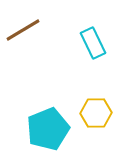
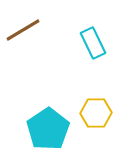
cyan pentagon: rotated 12 degrees counterclockwise
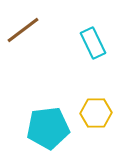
brown line: rotated 6 degrees counterclockwise
cyan pentagon: moved 1 px up; rotated 27 degrees clockwise
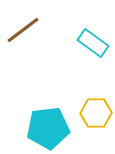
cyan rectangle: rotated 28 degrees counterclockwise
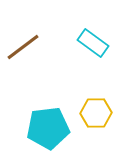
brown line: moved 17 px down
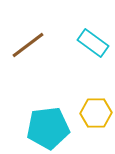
brown line: moved 5 px right, 2 px up
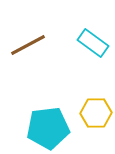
brown line: rotated 9 degrees clockwise
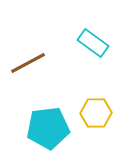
brown line: moved 18 px down
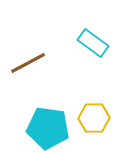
yellow hexagon: moved 2 px left, 5 px down
cyan pentagon: rotated 15 degrees clockwise
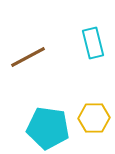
cyan rectangle: rotated 40 degrees clockwise
brown line: moved 6 px up
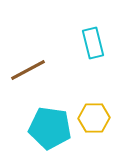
brown line: moved 13 px down
cyan pentagon: moved 2 px right
